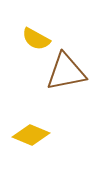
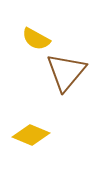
brown triangle: rotated 39 degrees counterclockwise
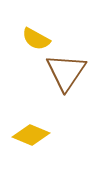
brown triangle: rotated 6 degrees counterclockwise
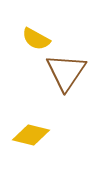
yellow diamond: rotated 9 degrees counterclockwise
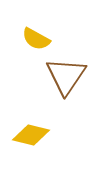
brown triangle: moved 4 px down
